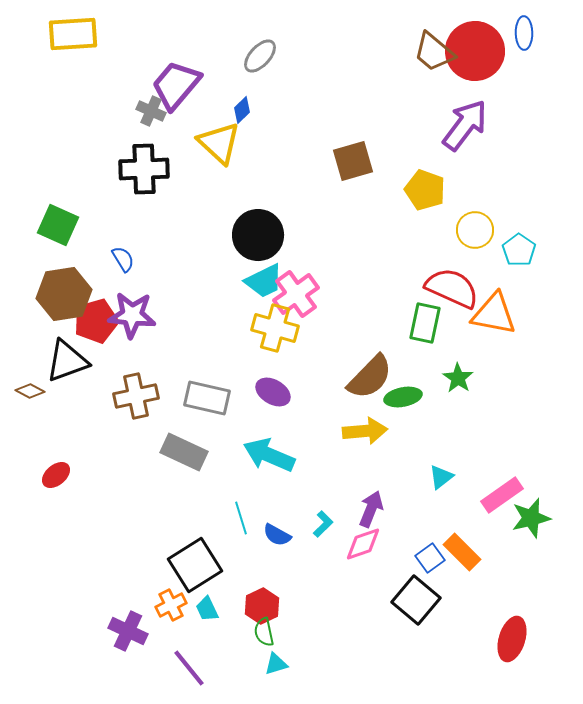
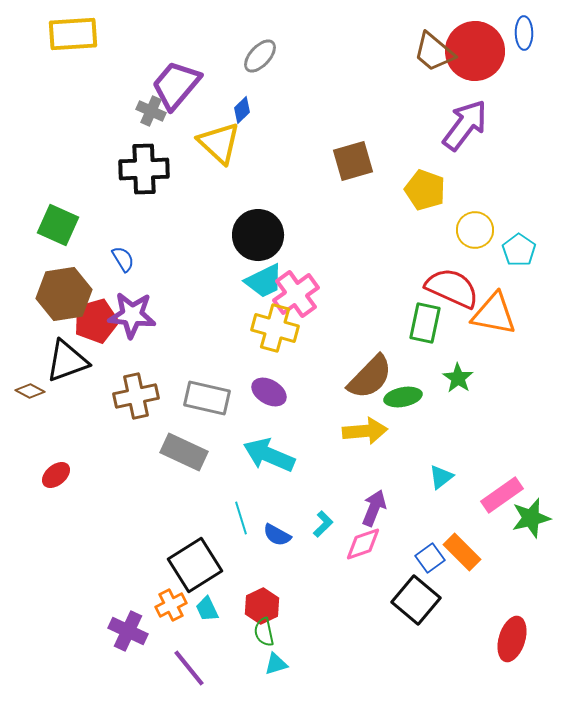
purple ellipse at (273, 392): moved 4 px left
purple arrow at (371, 509): moved 3 px right, 1 px up
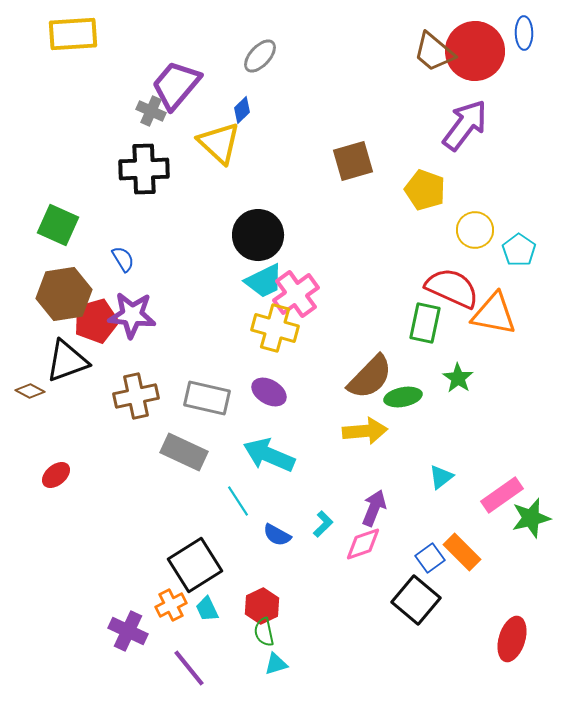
cyan line at (241, 518): moved 3 px left, 17 px up; rotated 16 degrees counterclockwise
